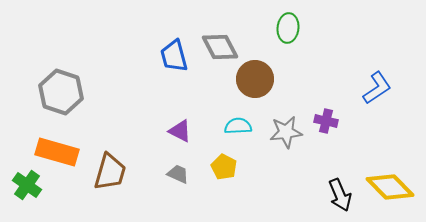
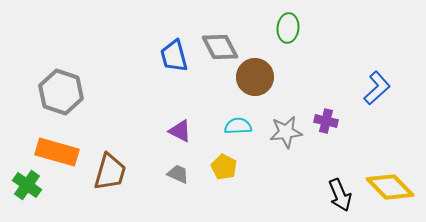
brown circle: moved 2 px up
blue L-shape: rotated 8 degrees counterclockwise
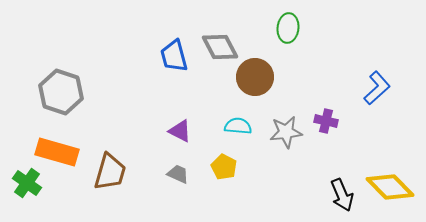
cyan semicircle: rotated 8 degrees clockwise
green cross: moved 2 px up
black arrow: moved 2 px right
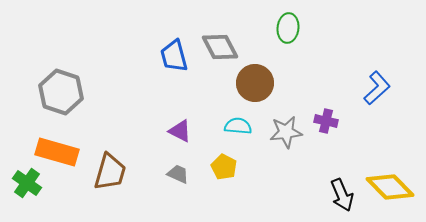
brown circle: moved 6 px down
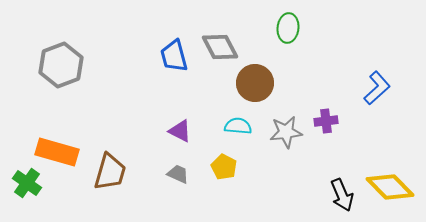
gray hexagon: moved 27 px up; rotated 21 degrees clockwise
purple cross: rotated 20 degrees counterclockwise
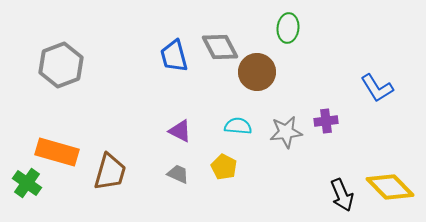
brown circle: moved 2 px right, 11 px up
blue L-shape: rotated 100 degrees clockwise
